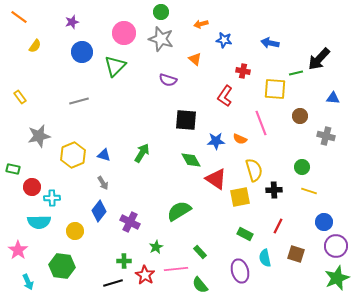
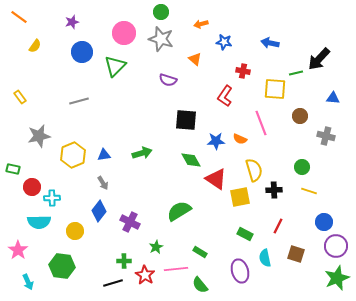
blue star at (224, 40): moved 2 px down
green arrow at (142, 153): rotated 42 degrees clockwise
blue triangle at (104, 155): rotated 24 degrees counterclockwise
green rectangle at (200, 252): rotated 16 degrees counterclockwise
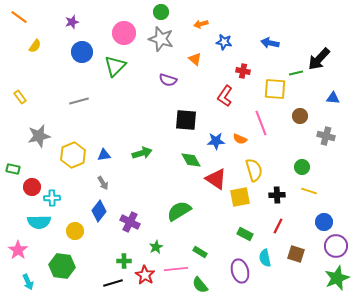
black cross at (274, 190): moved 3 px right, 5 px down
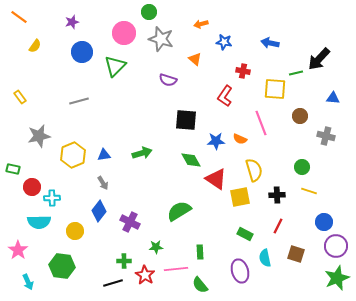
green circle at (161, 12): moved 12 px left
green star at (156, 247): rotated 24 degrees clockwise
green rectangle at (200, 252): rotated 56 degrees clockwise
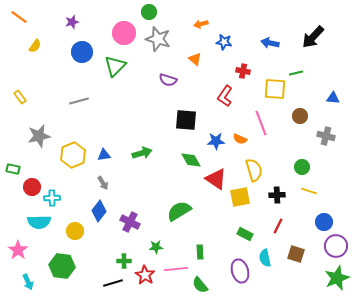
gray star at (161, 39): moved 3 px left
black arrow at (319, 59): moved 6 px left, 22 px up
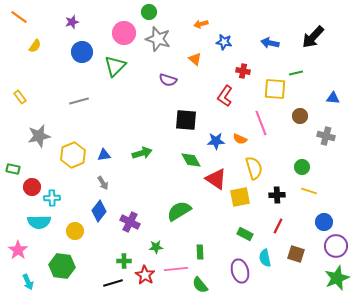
yellow semicircle at (254, 170): moved 2 px up
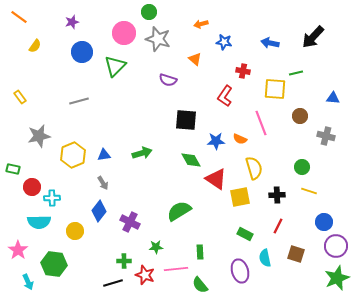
green hexagon at (62, 266): moved 8 px left, 2 px up
red star at (145, 275): rotated 12 degrees counterclockwise
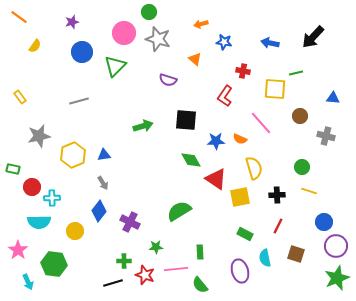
pink line at (261, 123): rotated 20 degrees counterclockwise
green arrow at (142, 153): moved 1 px right, 27 px up
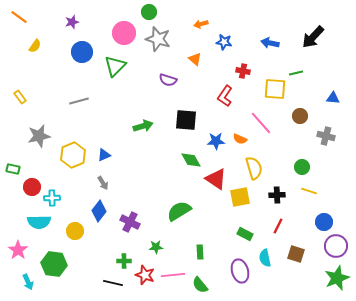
blue triangle at (104, 155): rotated 16 degrees counterclockwise
pink line at (176, 269): moved 3 px left, 6 px down
black line at (113, 283): rotated 30 degrees clockwise
